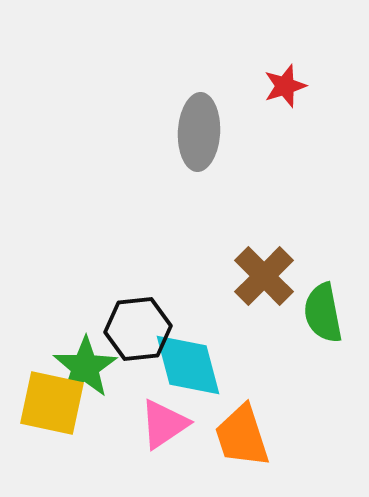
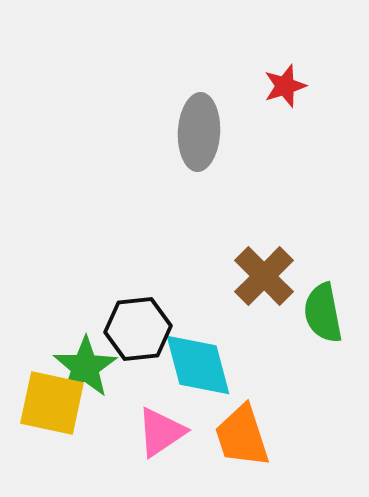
cyan diamond: moved 10 px right
pink triangle: moved 3 px left, 8 px down
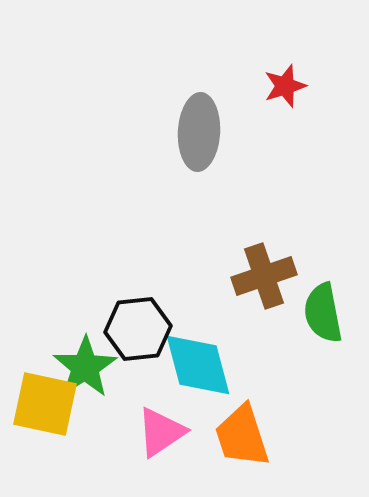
brown cross: rotated 26 degrees clockwise
yellow square: moved 7 px left, 1 px down
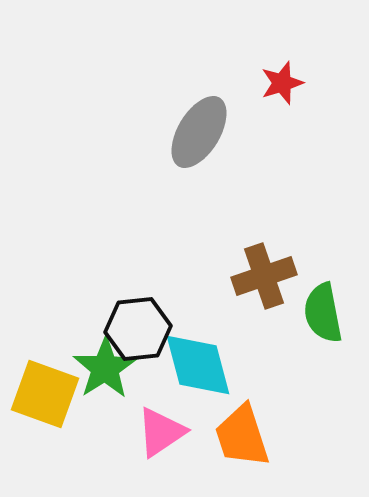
red star: moved 3 px left, 3 px up
gray ellipse: rotated 28 degrees clockwise
green star: moved 20 px right, 1 px down
yellow square: moved 10 px up; rotated 8 degrees clockwise
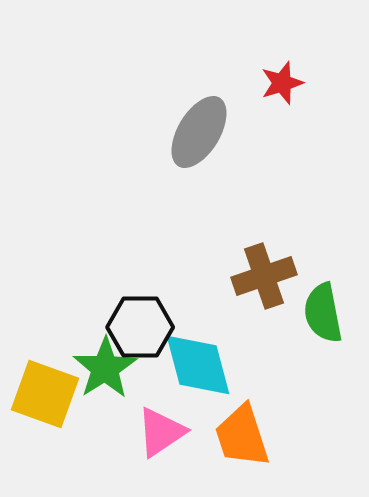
black hexagon: moved 2 px right, 2 px up; rotated 6 degrees clockwise
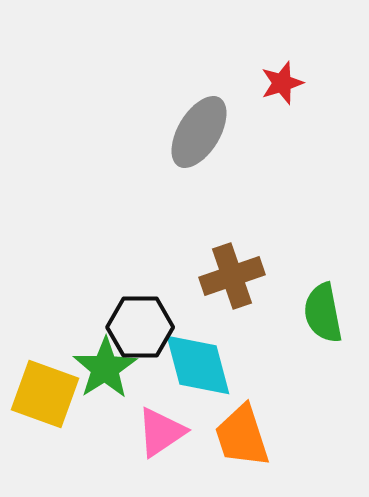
brown cross: moved 32 px left
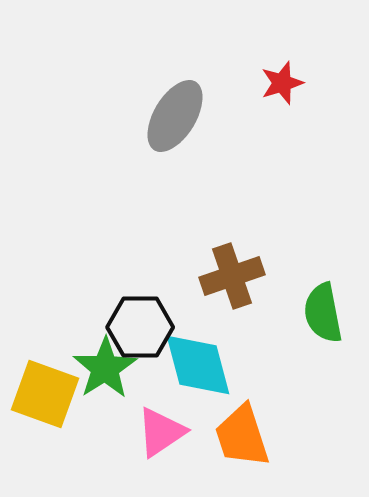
gray ellipse: moved 24 px left, 16 px up
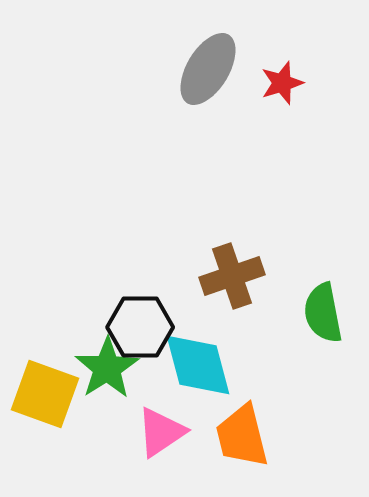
gray ellipse: moved 33 px right, 47 px up
green star: moved 2 px right
orange trapezoid: rotated 4 degrees clockwise
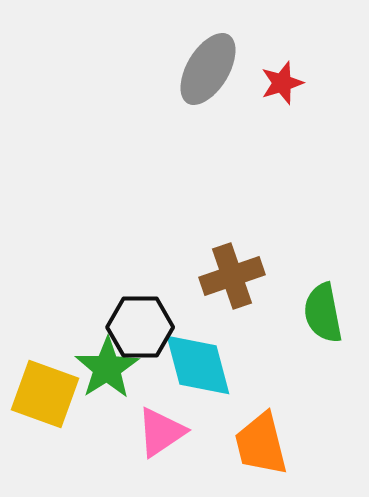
orange trapezoid: moved 19 px right, 8 px down
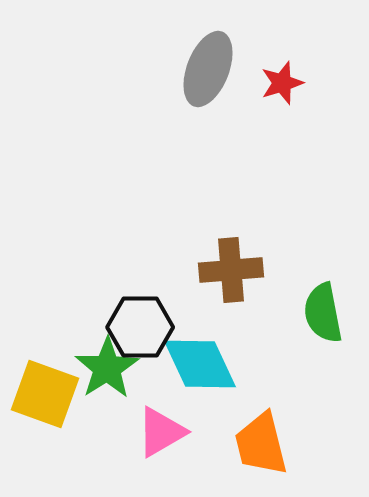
gray ellipse: rotated 10 degrees counterclockwise
brown cross: moved 1 px left, 6 px up; rotated 14 degrees clockwise
cyan diamond: moved 2 px right, 1 px up; rotated 10 degrees counterclockwise
pink triangle: rotated 4 degrees clockwise
